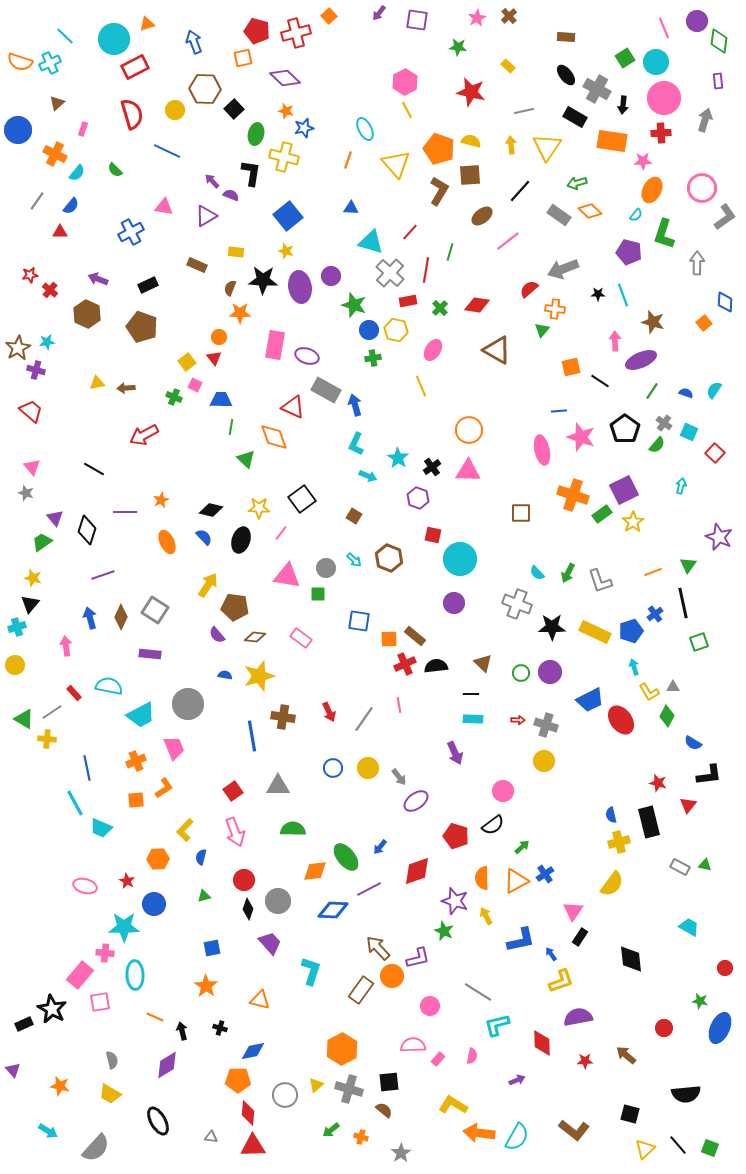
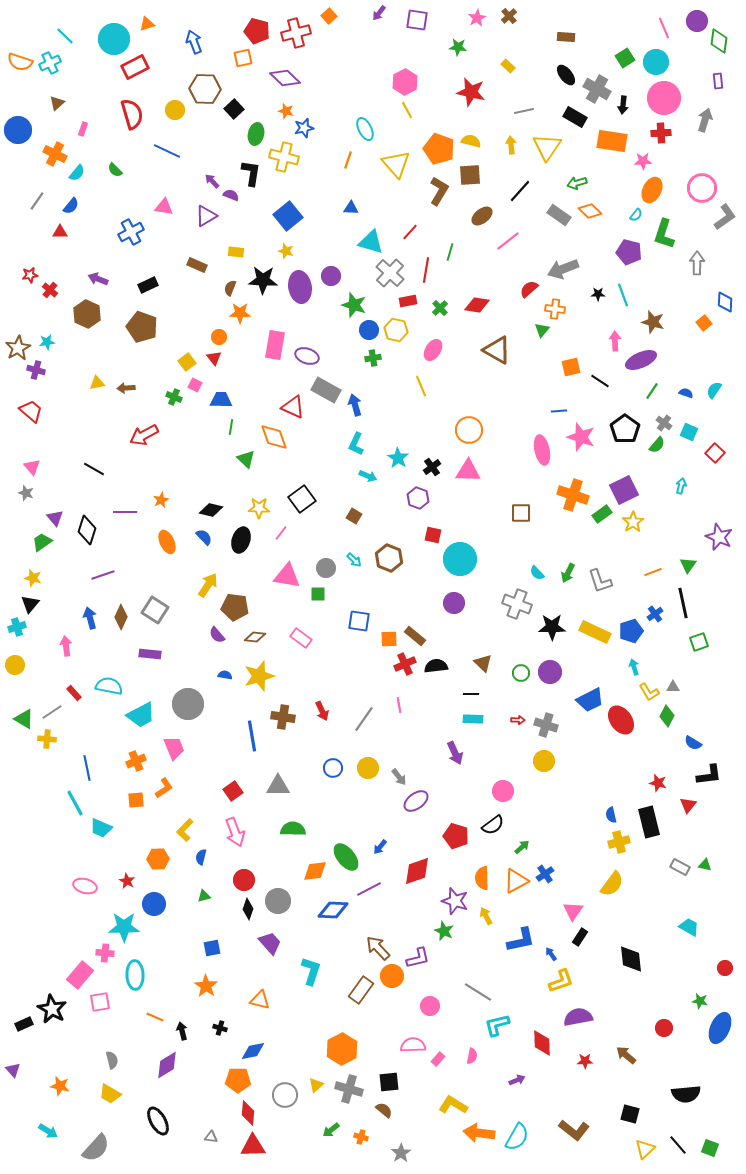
red arrow at (329, 712): moved 7 px left, 1 px up
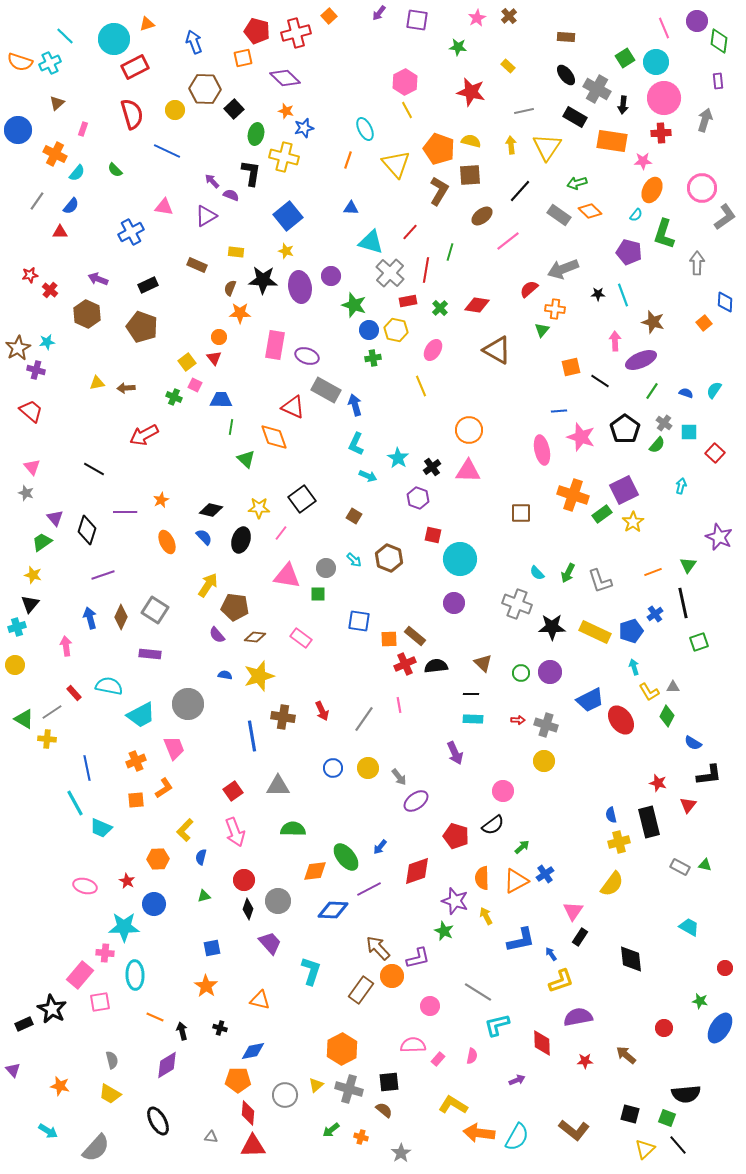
cyan square at (689, 432): rotated 24 degrees counterclockwise
yellow star at (33, 578): moved 3 px up
blue ellipse at (720, 1028): rotated 8 degrees clockwise
green square at (710, 1148): moved 43 px left, 30 px up
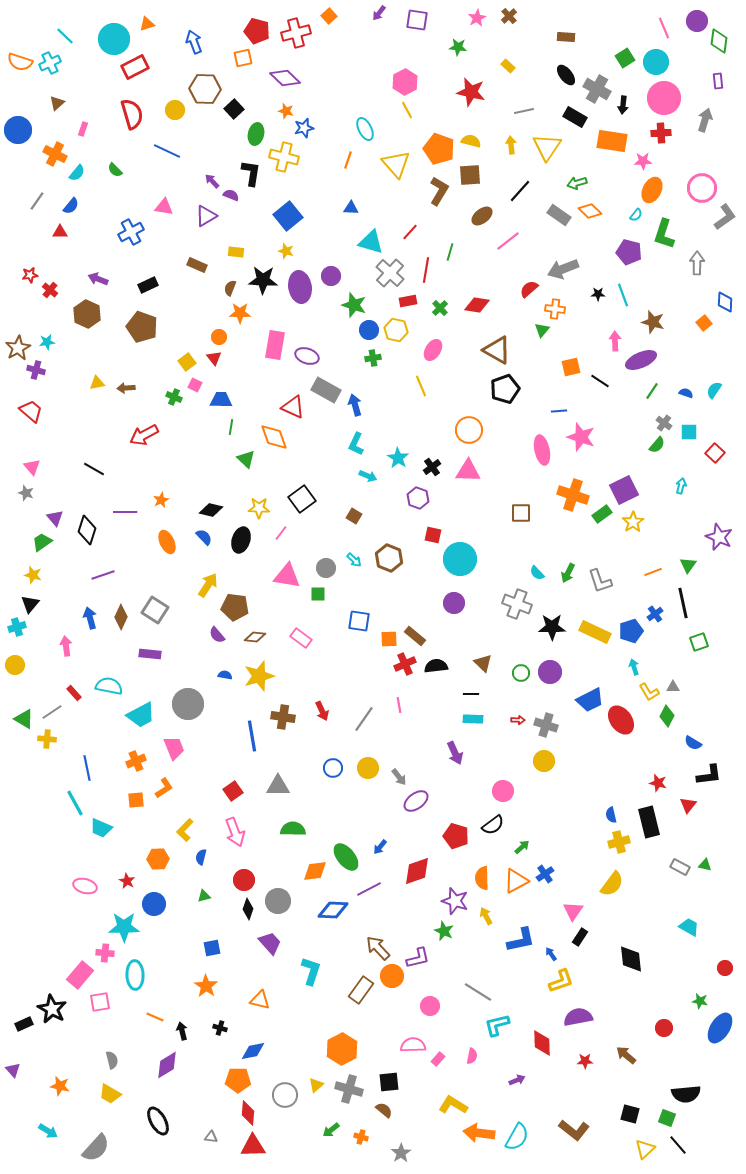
black pentagon at (625, 429): moved 120 px left, 40 px up; rotated 16 degrees clockwise
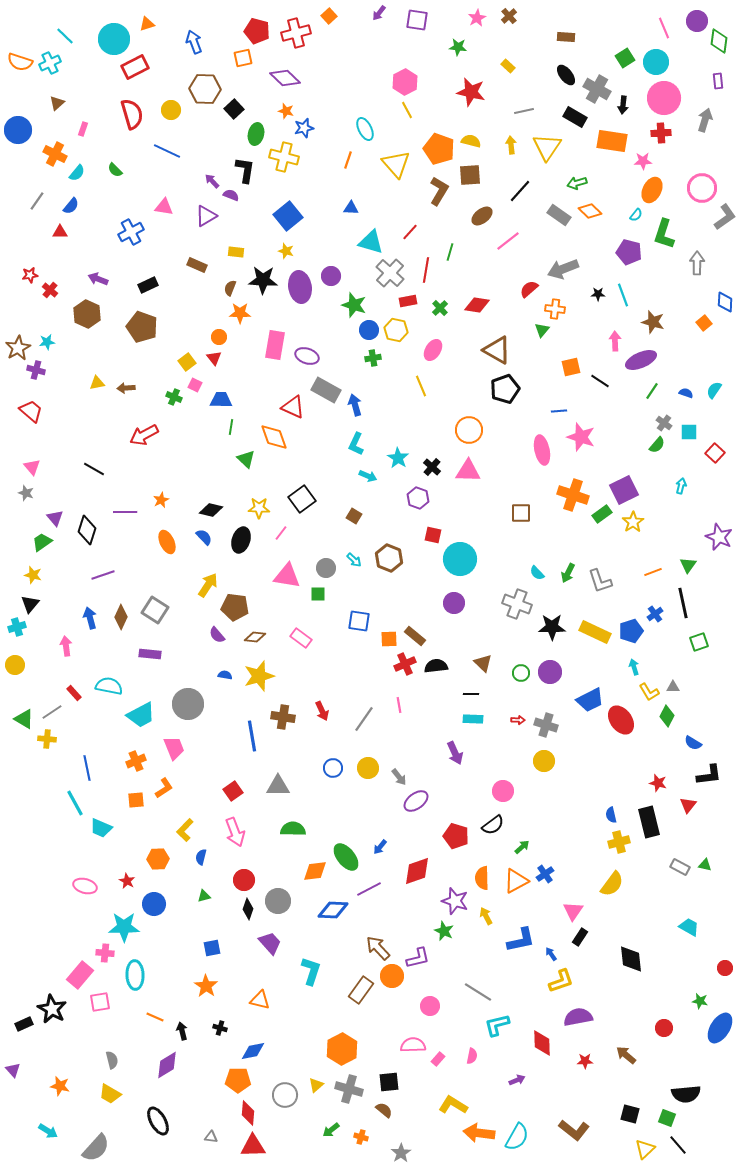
yellow circle at (175, 110): moved 4 px left
black L-shape at (251, 173): moved 6 px left, 3 px up
black cross at (432, 467): rotated 12 degrees counterclockwise
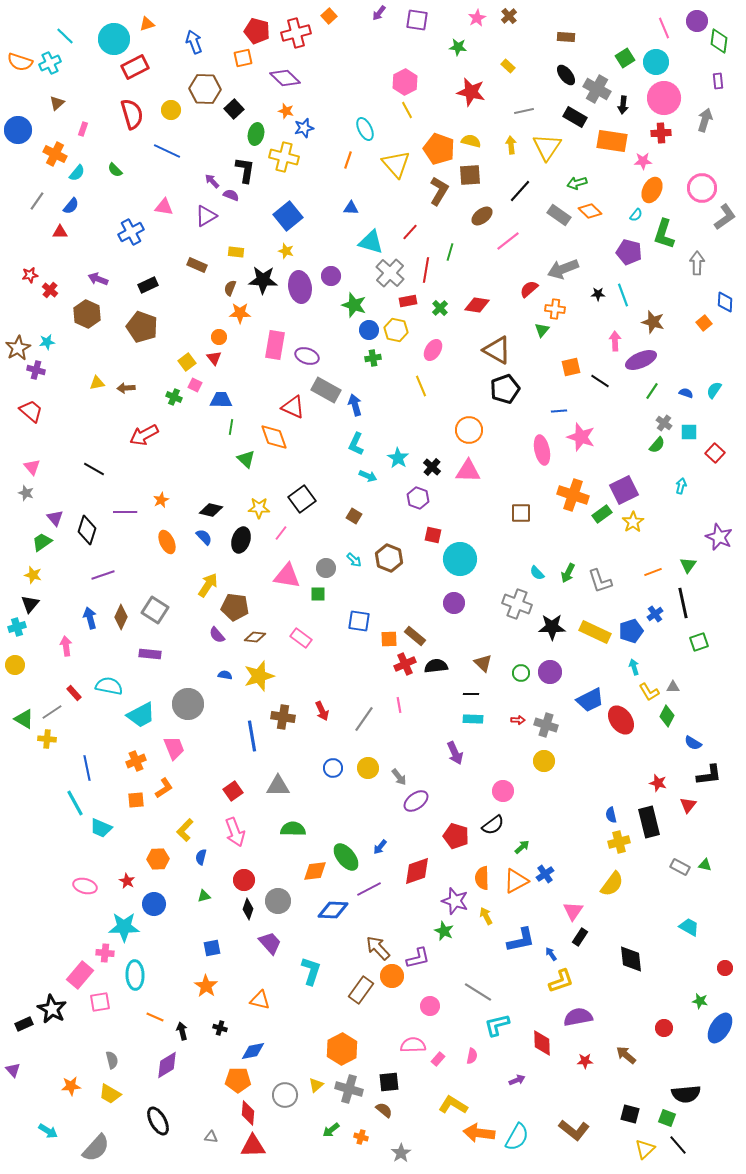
orange star at (60, 1086): moved 11 px right; rotated 18 degrees counterclockwise
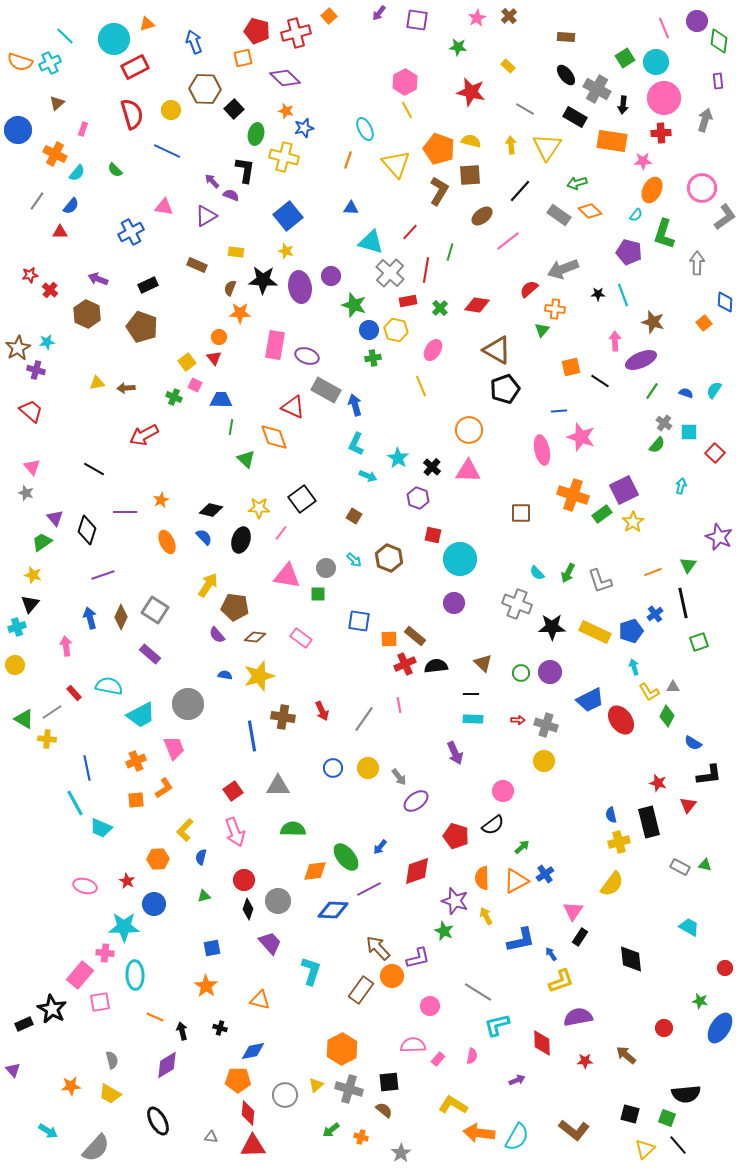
gray line at (524, 111): moved 1 px right, 2 px up; rotated 42 degrees clockwise
purple rectangle at (150, 654): rotated 35 degrees clockwise
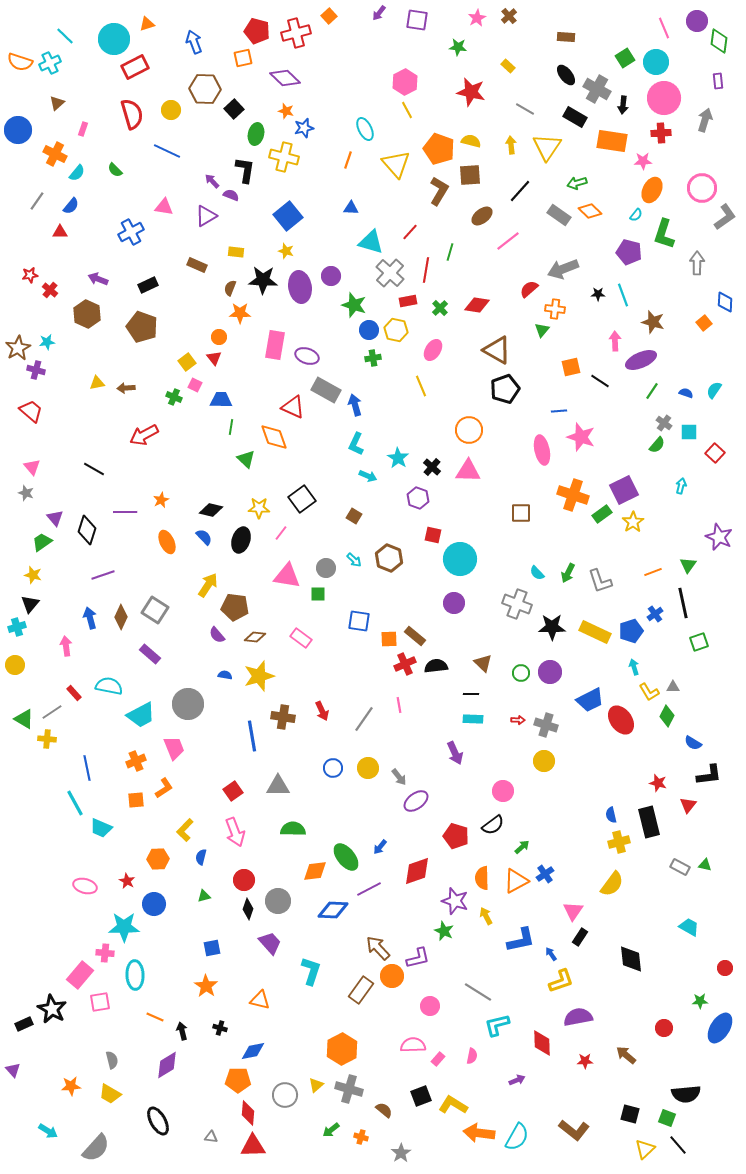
green star at (700, 1001): rotated 14 degrees counterclockwise
black square at (389, 1082): moved 32 px right, 14 px down; rotated 15 degrees counterclockwise
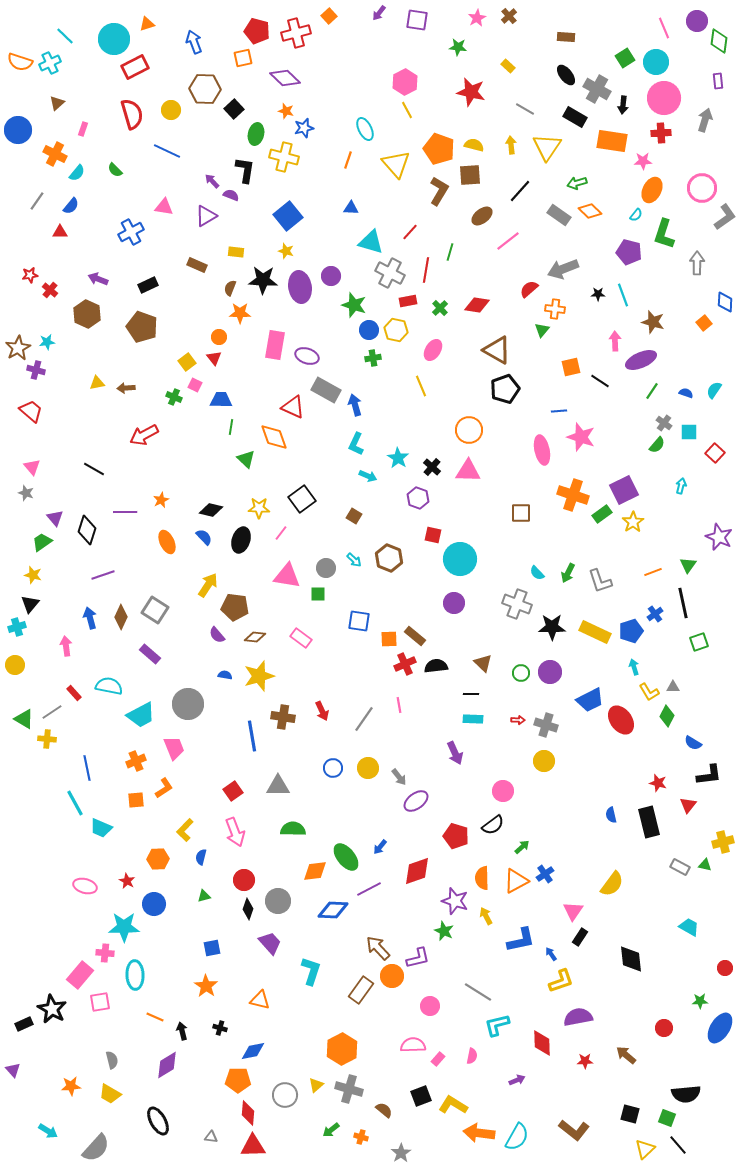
yellow semicircle at (471, 141): moved 3 px right, 4 px down
gray cross at (390, 273): rotated 16 degrees counterclockwise
yellow cross at (619, 842): moved 104 px right
